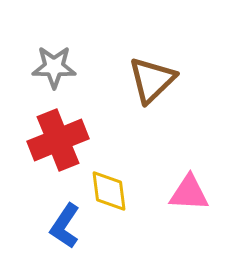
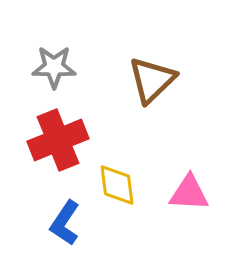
yellow diamond: moved 8 px right, 6 px up
blue L-shape: moved 3 px up
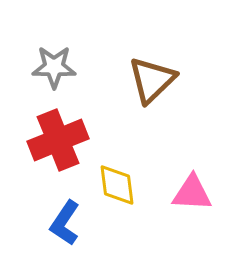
pink triangle: moved 3 px right
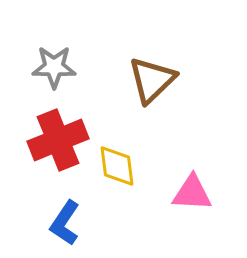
yellow diamond: moved 19 px up
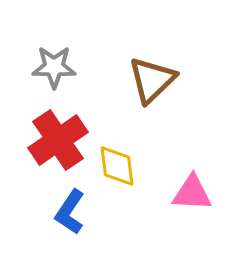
red cross: rotated 12 degrees counterclockwise
blue L-shape: moved 5 px right, 11 px up
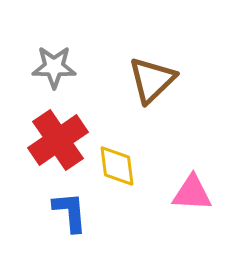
blue L-shape: rotated 141 degrees clockwise
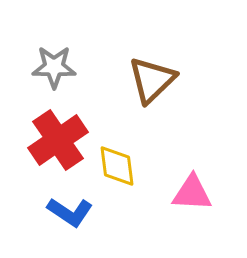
blue L-shape: rotated 129 degrees clockwise
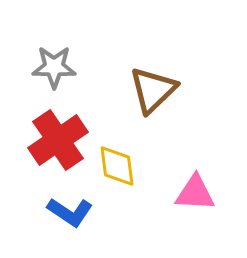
brown triangle: moved 1 px right, 10 px down
pink triangle: moved 3 px right
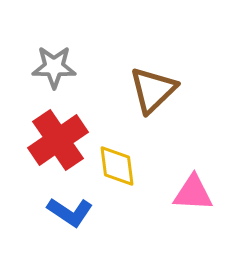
pink triangle: moved 2 px left
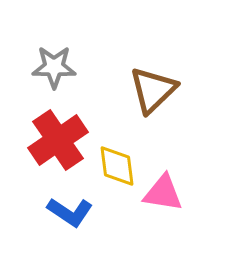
pink triangle: moved 30 px left; rotated 6 degrees clockwise
